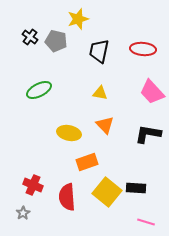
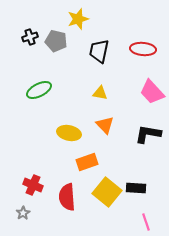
black cross: rotated 35 degrees clockwise
pink line: rotated 54 degrees clockwise
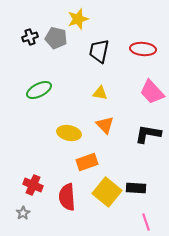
gray pentagon: moved 3 px up
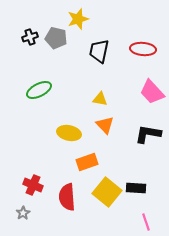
yellow triangle: moved 6 px down
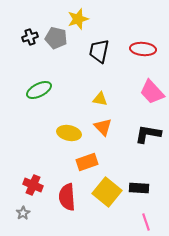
orange triangle: moved 2 px left, 2 px down
black rectangle: moved 3 px right
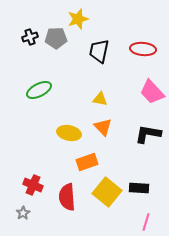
gray pentagon: rotated 15 degrees counterclockwise
pink line: rotated 36 degrees clockwise
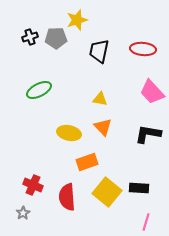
yellow star: moved 1 px left, 1 px down
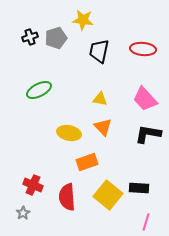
yellow star: moved 6 px right; rotated 25 degrees clockwise
gray pentagon: rotated 15 degrees counterclockwise
pink trapezoid: moved 7 px left, 7 px down
yellow square: moved 1 px right, 3 px down
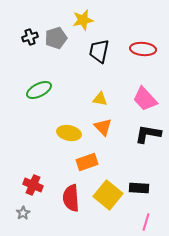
yellow star: rotated 20 degrees counterclockwise
red semicircle: moved 4 px right, 1 px down
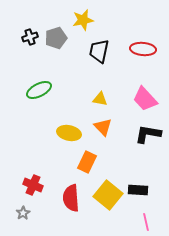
orange rectangle: rotated 45 degrees counterclockwise
black rectangle: moved 1 px left, 2 px down
pink line: rotated 30 degrees counterclockwise
